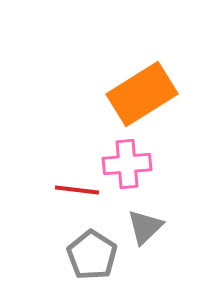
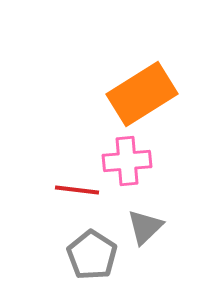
pink cross: moved 3 px up
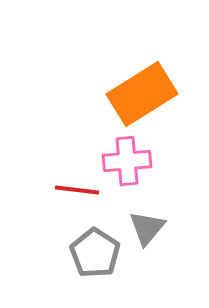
gray triangle: moved 2 px right, 1 px down; rotated 6 degrees counterclockwise
gray pentagon: moved 3 px right, 2 px up
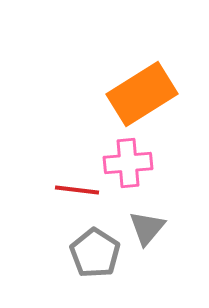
pink cross: moved 1 px right, 2 px down
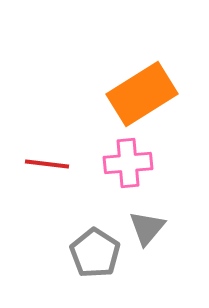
red line: moved 30 px left, 26 px up
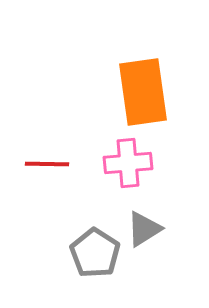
orange rectangle: moved 1 px right, 2 px up; rotated 66 degrees counterclockwise
red line: rotated 6 degrees counterclockwise
gray triangle: moved 3 px left, 1 px down; rotated 18 degrees clockwise
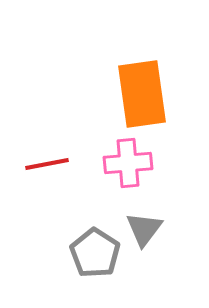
orange rectangle: moved 1 px left, 2 px down
red line: rotated 12 degrees counterclockwise
gray triangle: rotated 21 degrees counterclockwise
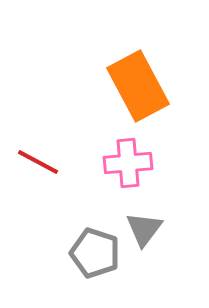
orange rectangle: moved 4 px left, 8 px up; rotated 20 degrees counterclockwise
red line: moved 9 px left, 2 px up; rotated 39 degrees clockwise
gray pentagon: rotated 15 degrees counterclockwise
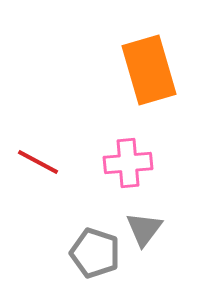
orange rectangle: moved 11 px right, 16 px up; rotated 12 degrees clockwise
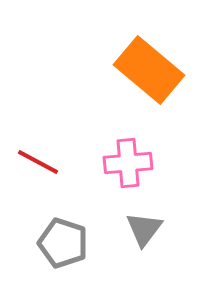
orange rectangle: rotated 34 degrees counterclockwise
gray pentagon: moved 32 px left, 10 px up
